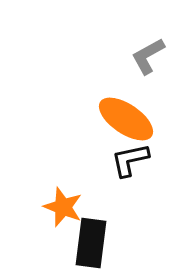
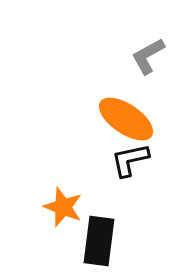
black rectangle: moved 8 px right, 2 px up
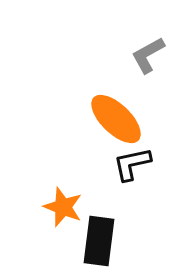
gray L-shape: moved 1 px up
orange ellipse: moved 10 px left; rotated 10 degrees clockwise
black L-shape: moved 2 px right, 4 px down
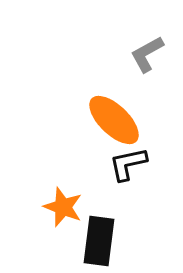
gray L-shape: moved 1 px left, 1 px up
orange ellipse: moved 2 px left, 1 px down
black L-shape: moved 4 px left
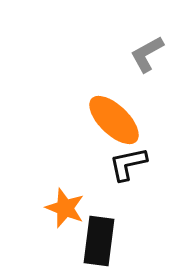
orange star: moved 2 px right, 1 px down
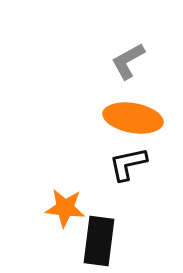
gray L-shape: moved 19 px left, 7 px down
orange ellipse: moved 19 px right, 2 px up; rotated 34 degrees counterclockwise
orange star: rotated 15 degrees counterclockwise
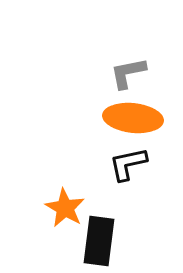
gray L-shape: moved 12 px down; rotated 18 degrees clockwise
orange ellipse: rotated 4 degrees counterclockwise
orange star: rotated 24 degrees clockwise
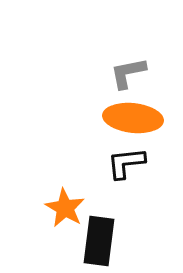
black L-shape: moved 2 px left, 1 px up; rotated 6 degrees clockwise
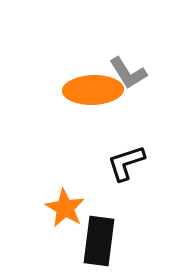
gray L-shape: rotated 111 degrees counterclockwise
orange ellipse: moved 40 px left, 28 px up; rotated 8 degrees counterclockwise
black L-shape: rotated 12 degrees counterclockwise
